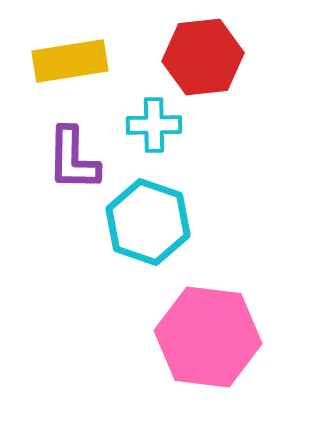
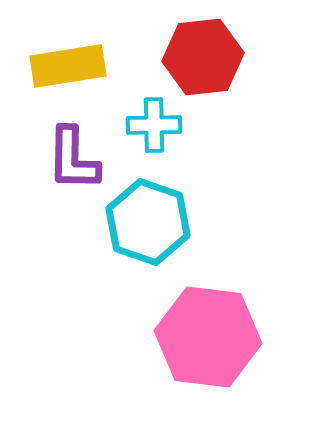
yellow rectangle: moved 2 px left, 5 px down
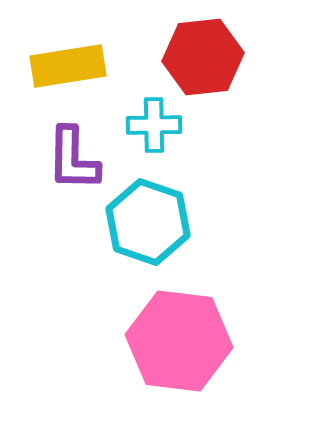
pink hexagon: moved 29 px left, 4 px down
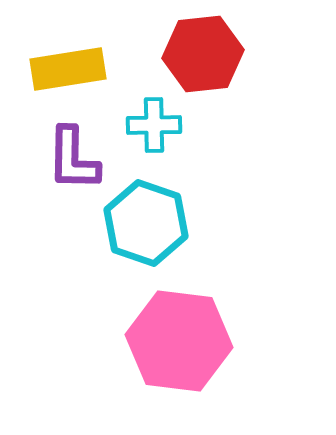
red hexagon: moved 3 px up
yellow rectangle: moved 3 px down
cyan hexagon: moved 2 px left, 1 px down
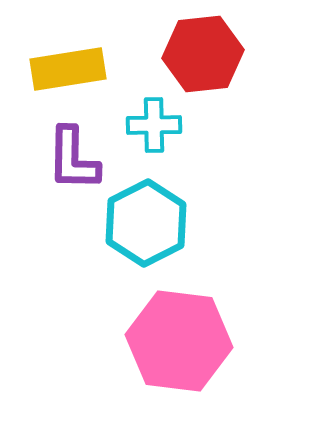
cyan hexagon: rotated 14 degrees clockwise
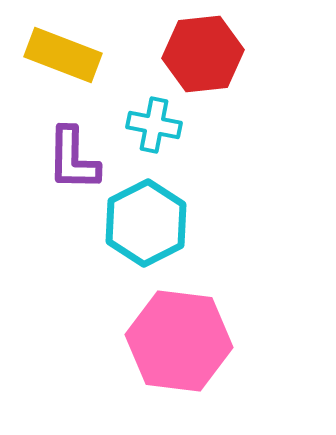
yellow rectangle: moved 5 px left, 14 px up; rotated 30 degrees clockwise
cyan cross: rotated 12 degrees clockwise
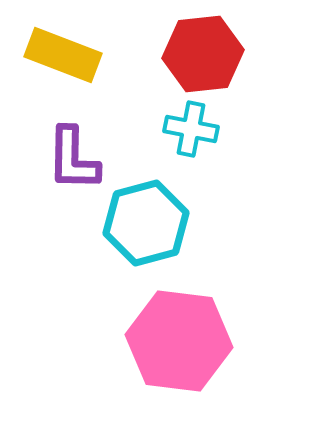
cyan cross: moved 37 px right, 4 px down
cyan hexagon: rotated 12 degrees clockwise
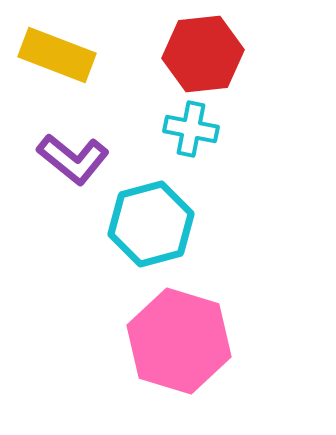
yellow rectangle: moved 6 px left
purple L-shape: rotated 52 degrees counterclockwise
cyan hexagon: moved 5 px right, 1 px down
pink hexagon: rotated 10 degrees clockwise
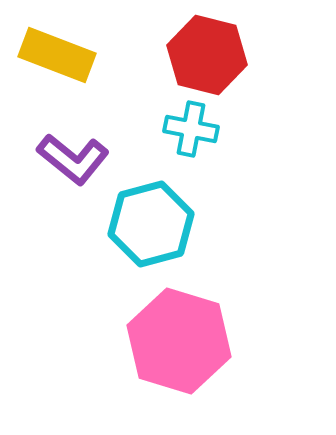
red hexagon: moved 4 px right, 1 px down; rotated 20 degrees clockwise
